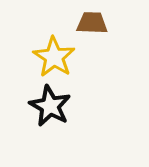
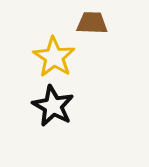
black star: moved 3 px right
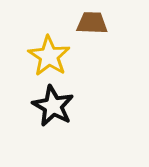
yellow star: moved 5 px left, 1 px up
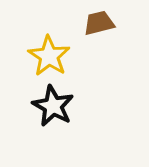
brown trapezoid: moved 7 px right; rotated 16 degrees counterclockwise
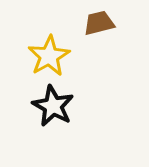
yellow star: rotated 9 degrees clockwise
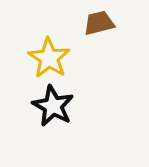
yellow star: moved 2 px down; rotated 9 degrees counterclockwise
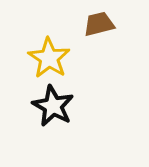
brown trapezoid: moved 1 px down
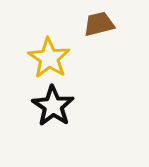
black star: rotated 6 degrees clockwise
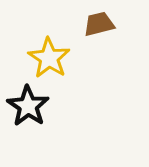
black star: moved 25 px left
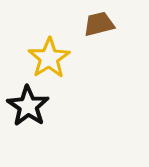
yellow star: rotated 6 degrees clockwise
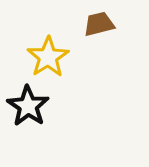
yellow star: moved 1 px left, 1 px up
